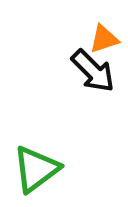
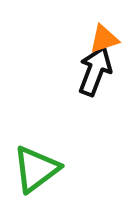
black arrow: moved 2 px right; rotated 114 degrees counterclockwise
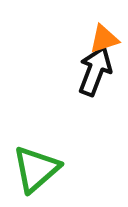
green triangle: rotated 4 degrees counterclockwise
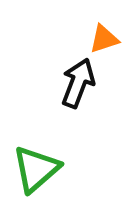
black arrow: moved 17 px left, 12 px down
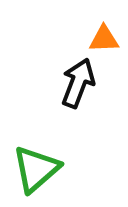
orange triangle: rotated 16 degrees clockwise
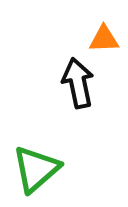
black arrow: rotated 33 degrees counterclockwise
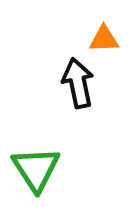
green triangle: rotated 22 degrees counterclockwise
